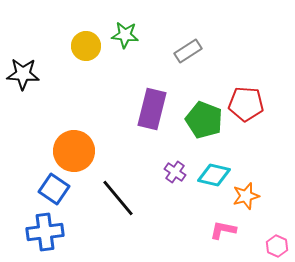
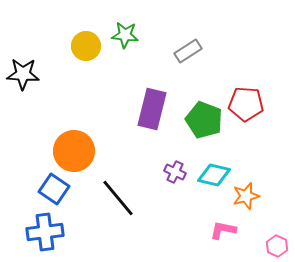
purple cross: rotated 10 degrees counterclockwise
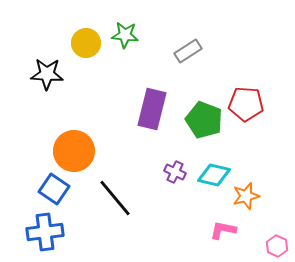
yellow circle: moved 3 px up
black star: moved 24 px right
black line: moved 3 px left
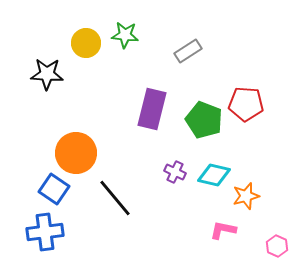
orange circle: moved 2 px right, 2 px down
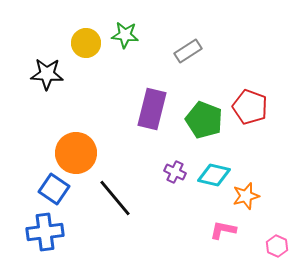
red pentagon: moved 4 px right, 3 px down; rotated 16 degrees clockwise
